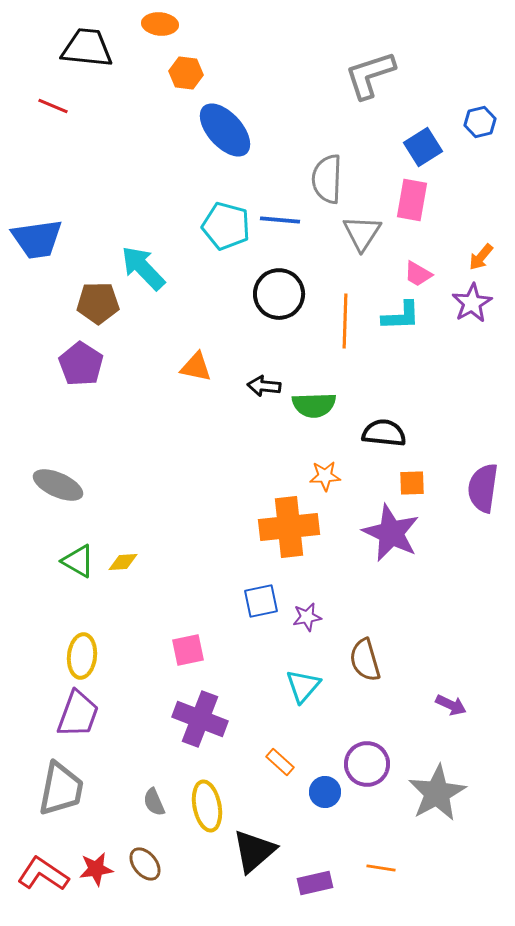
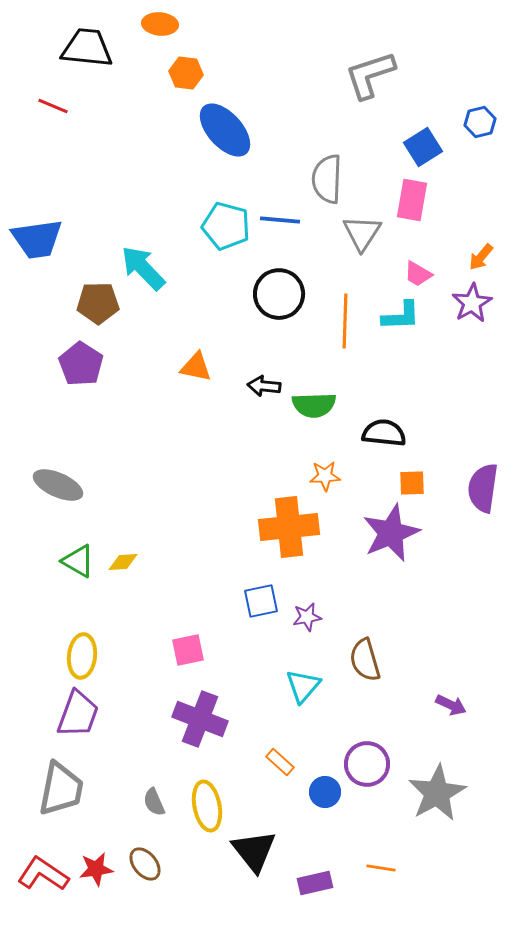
purple star at (391, 533): rotated 24 degrees clockwise
black triangle at (254, 851): rotated 27 degrees counterclockwise
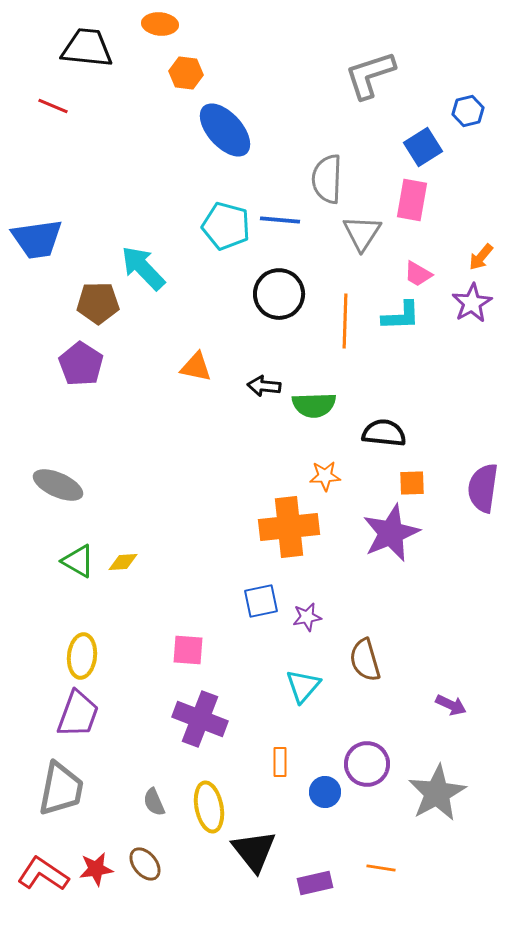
blue hexagon at (480, 122): moved 12 px left, 11 px up
pink square at (188, 650): rotated 16 degrees clockwise
orange rectangle at (280, 762): rotated 48 degrees clockwise
yellow ellipse at (207, 806): moved 2 px right, 1 px down
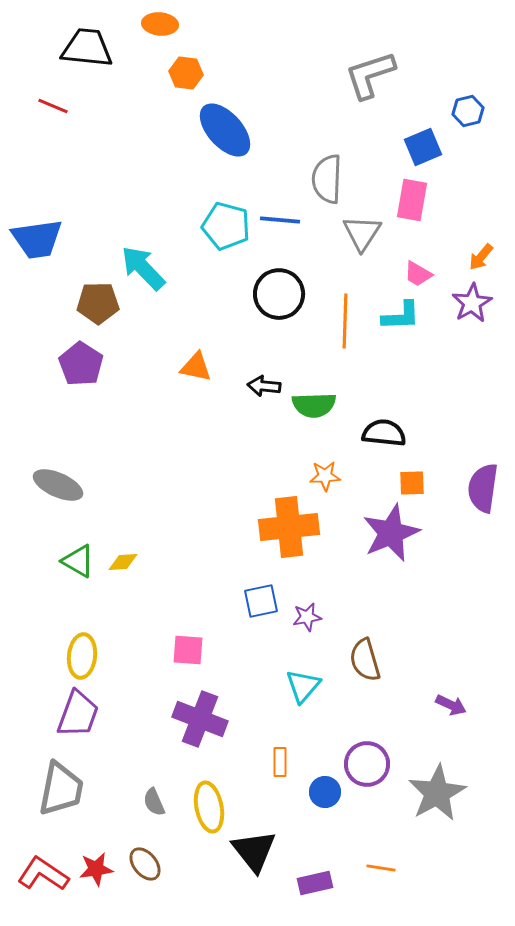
blue square at (423, 147): rotated 9 degrees clockwise
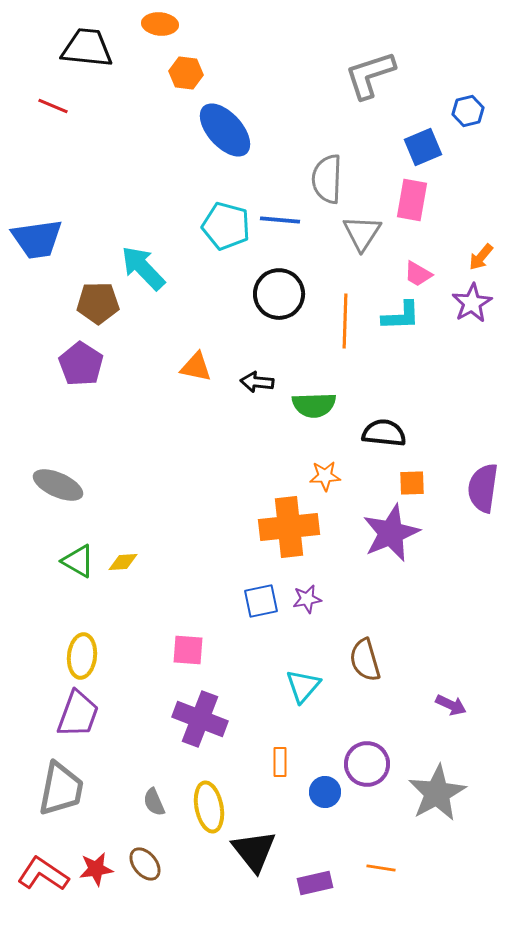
black arrow at (264, 386): moved 7 px left, 4 px up
purple star at (307, 617): moved 18 px up
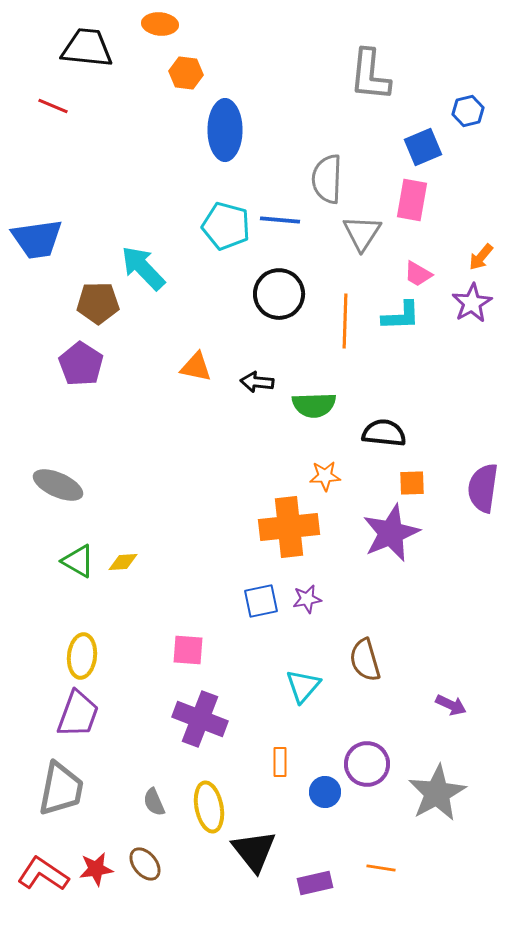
gray L-shape at (370, 75): rotated 66 degrees counterclockwise
blue ellipse at (225, 130): rotated 42 degrees clockwise
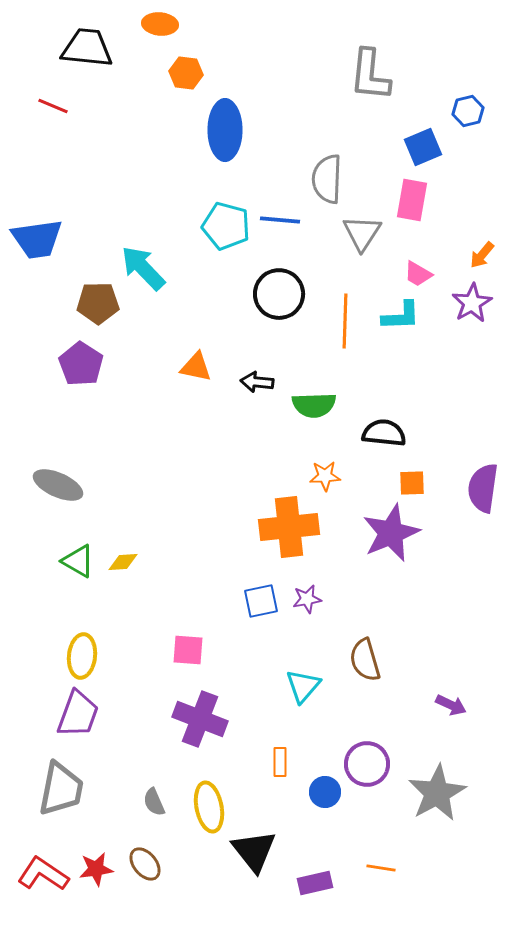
orange arrow at (481, 257): moved 1 px right, 2 px up
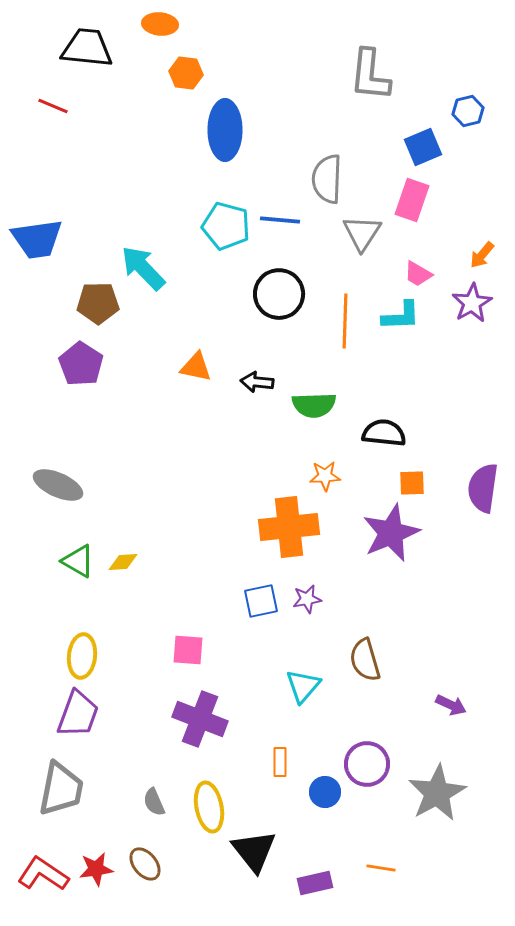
pink rectangle at (412, 200): rotated 9 degrees clockwise
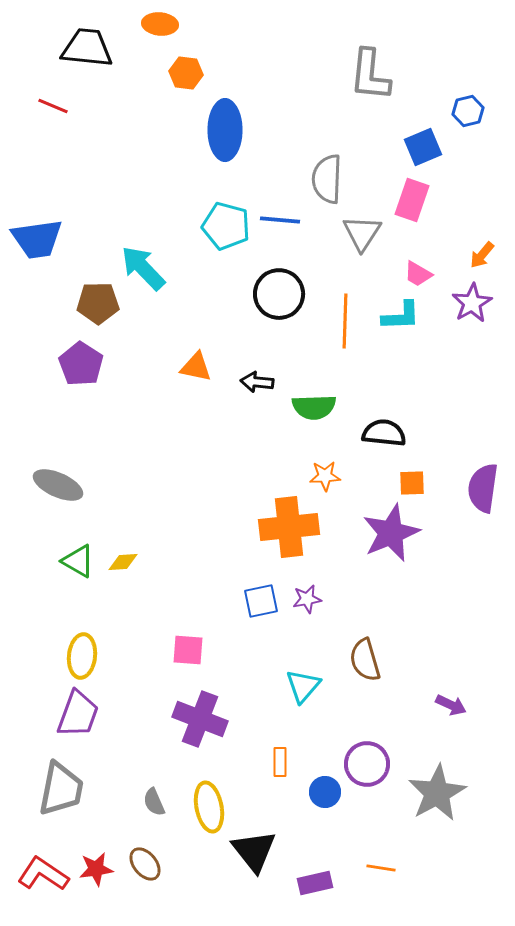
green semicircle at (314, 405): moved 2 px down
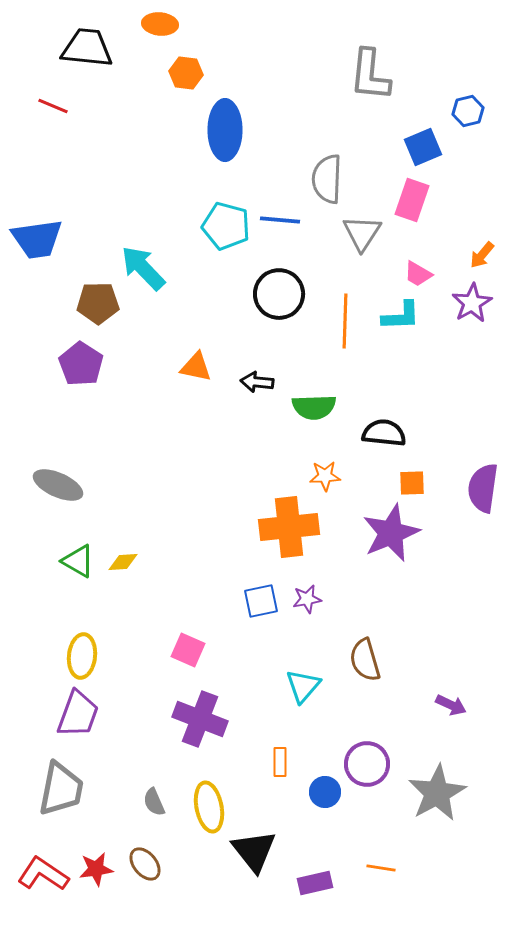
pink square at (188, 650): rotated 20 degrees clockwise
